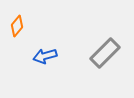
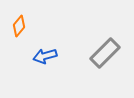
orange diamond: moved 2 px right
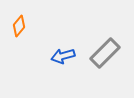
blue arrow: moved 18 px right
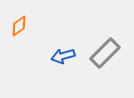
orange diamond: rotated 15 degrees clockwise
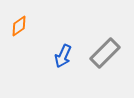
blue arrow: rotated 50 degrees counterclockwise
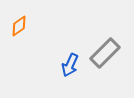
blue arrow: moved 7 px right, 9 px down
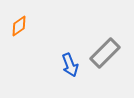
blue arrow: rotated 45 degrees counterclockwise
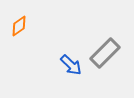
blue arrow: moved 1 px right; rotated 25 degrees counterclockwise
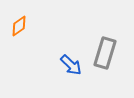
gray rectangle: rotated 28 degrees counterclockwise
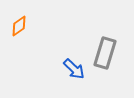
blue arrow: moved 3 px right, 4 px down
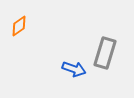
blue arrow: rotated 25 degrees counterclockwise
